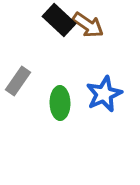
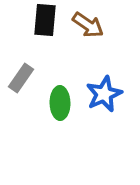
black rectangle: moved 14 px left; rotated 52 degrees clockwise
gray rectangle: moved 3 px right, 3 px up
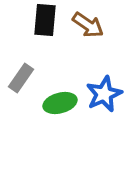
green ellipse: rotated 76 degrees clockwise
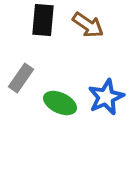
black rectangle: moved 2 px left
blue star: moved 2 px right, 3 px down
green ellipse: rotated 40 degrees clockwise
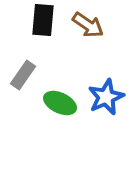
gray rectangle: moved 2 px right, 3 px up
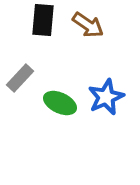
gray rectangle: moved 3 px left, 3 px down; rotated 8 degrees clockwise
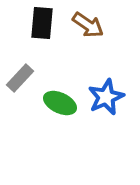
black rectangle: moved 1 px left, 3 px down
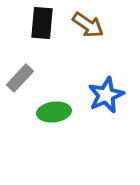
blue star: moved 2 px up
green ellipse: moved 6 px left, 9 px down; rotated 32 degrees counterclockwise
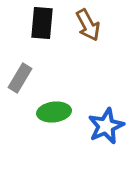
brown arrow: rotated 28 degrees clockwise
gray rectangle: rotated 12 degrees counterclockwise
blue star: moved 31 px down
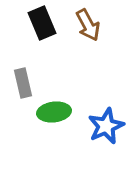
black rectangle: rotated 28 degrees counterclockwise
gray rectangle: moved 3 px right, 5 px down; rotated 44 degrees counterclockwise
